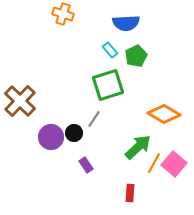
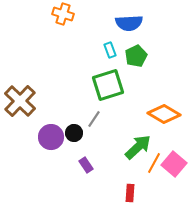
blue semicircle: moved 3 px right
cyan rectangle: rotated 21 degrees clockwise
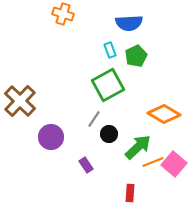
green square: rotated 12 degrees counterclockwise
black circle: moved 35 px right, 1 px down
orange line: moved 1 px left, 1 px up; rotated 40 degrees clockwise
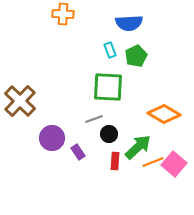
orange cross: rotated 15 degrees counterclockwise
green square: moved 2 px down; rotated 32 degrees clockwise
gray line: rotated 36 degrees clockwise
purple circle: moved 1 px right, 1 px down
purple rectangle: moved 8 px left, 13 px up
red rectangle: moved 15 px left, 32 px up
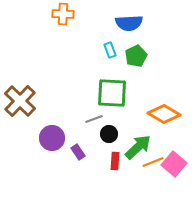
green square: moved 4 px right, 6 px down
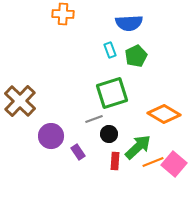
green square: rotated 20 degrees counterclockwise
purple circle: moved 1 px left, 2 px up
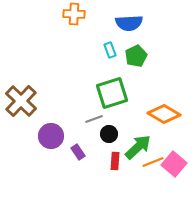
orange cross: moved 11 px right
brown cross: moved 1 px right
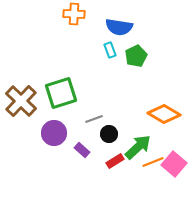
blue semicircle: moved 10 px left, 4 px down; rotated 12 degrees clockwise
green square: moved 51 px left
purple circle: moved 3 px right, 3 px up
purple rectangle: moved 4 px right, 2 px up; rotated 14 degrees counterclockwise
red rectangle: rotated 54 degrees clockwise
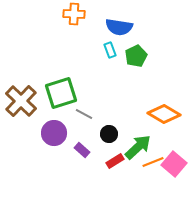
gray line: moved 10 px left, 5 px up; rotated 48 degrees clockwise
